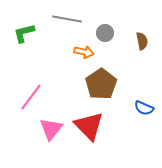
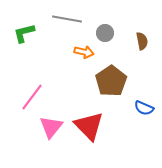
brown pentagon: moved 10 px right, 3 px up
pink line: moved 1 px right
pink triangle: moved 2 px up
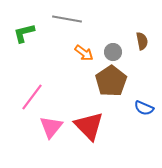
gray circle: moved 8 px right, 19 px down
orange arrow: moved 1 px down; rotated 24 degrees clockwise
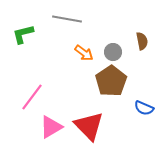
green L-shape: moved 1 px left, 1 px down
pink triangle: rotated 20 degrees clockwise
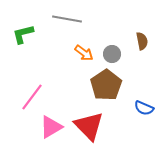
gray circle: moved 1 px left, 2 px down
brown pentagon: moved 5 px left, 4 px down
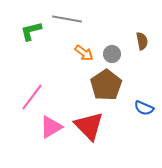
green L-shape: moved 8 px right, 3 px up
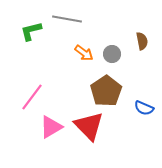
brown pentagon: moved 6 px down
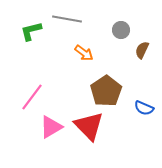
brown semicircle: moved 9 px down; rotated 144 degrees counterclockwise
gray circle: moved 9 px right, 24 px up
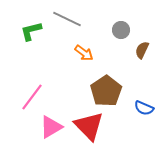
gray line: rotated 16 degrees clockwise
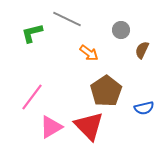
green L-shape: moved 1 px right, 2 px down
orange arrow: moved 5 px right
blue semicircle: rotated 36 degrees counterclockwise
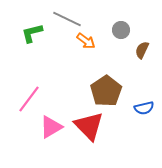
orange arrow: moved 3 px left, 12 px up
pink line: moved 3 px left, 2 px down
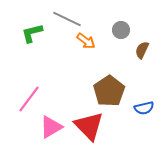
brown pentagon: moved 3 px right
